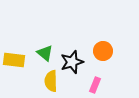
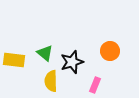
orange circle: moved 7 px right
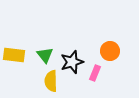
green triangle: moved 2 px down; rotated 12 degrees clockwise
yellow rectangle: moved 5 px up
pink rectangle: moved 12 px up
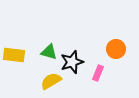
orange circle: moved 6 px right, 2 px up
green triangle: moved 4 px right, 3 px up; rotated 36 degrees counterclockwise
pink rectangle: moved 3 px right
yellow semicircle: rotated 60 degrees clockwise
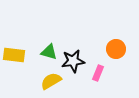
black star: moved 1 px right, 1 px up; rotated 10 degrees clockwise
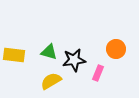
black star: moved 1 px right, 1 px up
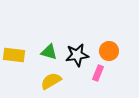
orange circle: moved 7 px left, 2 px down
black star: moved 3 px right, 5 px up
